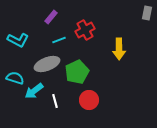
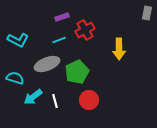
purple rectangle: moved 11 px right; rotated 32 degrees clockwise
cyan arrow: moved 1 px left, 6 px down
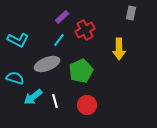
gray rectangle: moved 16 px left
purple rectangle: rotated 24 degrees counterclockwise
cyan line: rotated 32 degrees counterclockwise
green pentagon: moved 4 px right, 1 px up
red circle: moved 2 px left, 5 px down
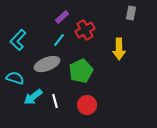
cyan L-shape: rotated 105 degrees clockwise
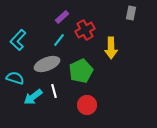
yellow arrow: moved 8 px left, 1 px up
white line: moved 1 px left, 10 px up
